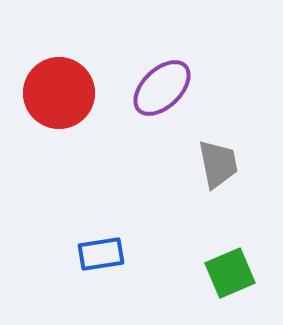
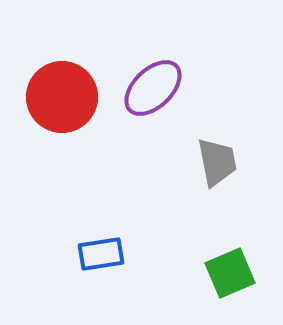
purple ellipse: moved 9 px left
red circle: moved 3 px right, 4 px down
gray trapezoid: moved 1 px left, 2 px up
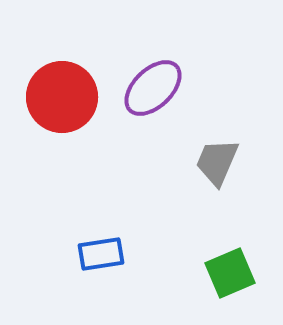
gray trapezoid: rotated 146 degrees counterclockwise
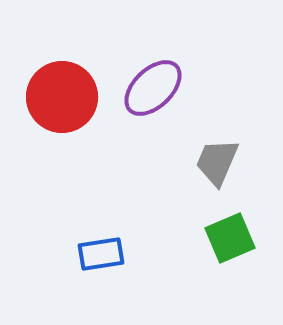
green square: moved 35 px up
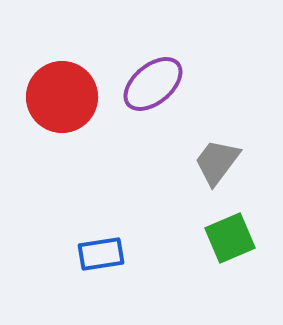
purple ellipse: moved 4 px up; rotated 4 degrees clockwise
gray trapezoid: rotated 14 degrees clockwise
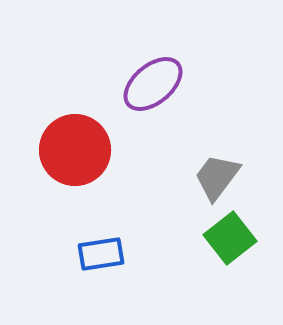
red circle: moved 13 px right, 53 px down
gray trapezoid: moved 15 px down
green square: rotated 15 degrees counterclockwise
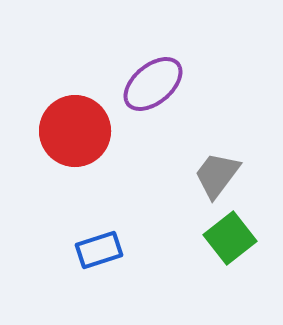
red circle: moved 19 px up
gray trapezoid: moved 2 px up
blue rectangle: moved 2 px left, 4 px up; rotated 9 degrees counterclockwise
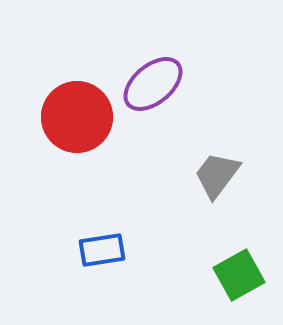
red circle: moved 2 px right, 14 px up
green square: moved 9 px right, 37 px down; rotated 9 degrees clockwise
blue rectangle: moved 3 px right; rotated 9 degrees clockwise
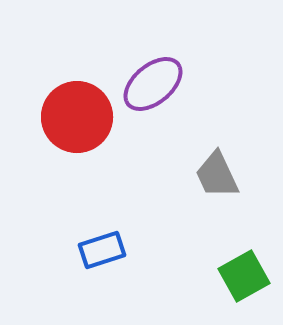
gray trapezoid: rotated 62 degrees counterclockwise
blue rectangle: rotated 9 degrees counterclockwise
green square: moved 5 px right, 1 px down
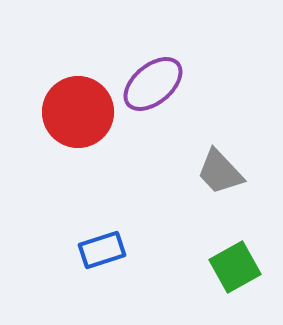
red circle: moved 1 px right, 5 px up
gray trapezoid: moved 3 px right, 3 px up; rotated 18 degrees counterclockwise
green square: moved 9 px left, 9 px up
